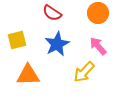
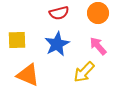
red semicircle: moved 7 px right; rotated 48 degrees counterclockwise
yellow square: rotated 12 degrees clockwise
orange triangle: rotated 25 degrees clockwise
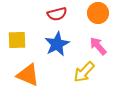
red semicircle: moved 2 px left, 1 px down
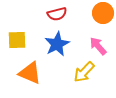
orange circle: moved 5 px right
orange triangle: moved 2 px right, 2 px up
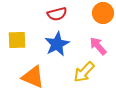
orange triangle: moved 3 px right, 4 px down
